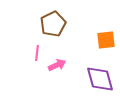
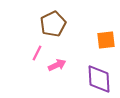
pink line: rotated 21 degrees clockwise
purple diamond: moved 1 px left; rotated 12 degrees clockwise
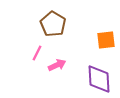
brown pentagon: rotated 15 degrees counterclockwise
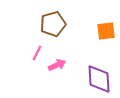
brown pentagon: rotated 25 degrees clockwise
orange square: moved 9 px up
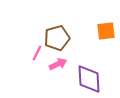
brown pentagon: moved 4 px right, 14 px down
pink arrow: moved 1 px right, 1 px up
purple diamond: moved 10 px left
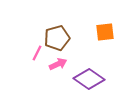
orange square: moved 1 px left, 1 px down
purple diamond: rotated 52 degrees counterclockwise
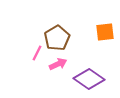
brown pentagon: rotated 15 degrees counterclockwise
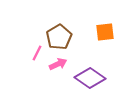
brown pentagon: moved 2 px right, 1 px up
purple diamond: moved 1 px right, 1 px up
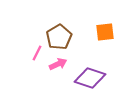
purple diamond: rotated 16 degrees counterclockwise
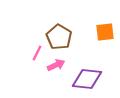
brown pentagon: rotated 10 degrees counterclockwise
pink arrow: moved 2 px left, 1 px down
purple diamond: moved 3 px left, 1 px down; rotated 12 degrees counterclockwise
